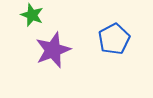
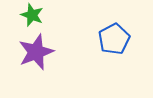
purple star: moved 17 px left, 2 px down
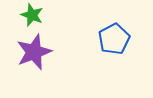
purple star: moved 2 px left
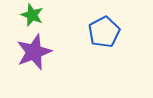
blue pentagon: moved 10 px left, 7 px up
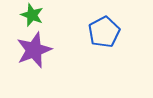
purple star: moved 2 px up
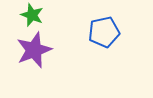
blue pentagon: rotated 16 degrees clockwise
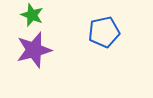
purple star: rotated 6 degrees clockwise
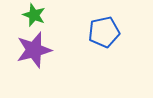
green star: moved 2 px right
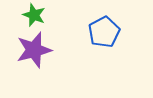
blue pentagon: rotated 16 degrees counterclockwise
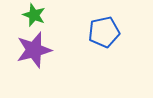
blue pentagon: rotated 16 degrees clockwise
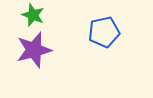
green star: moved 1 px left
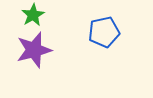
green star: rotated 20 degrees clockwise
